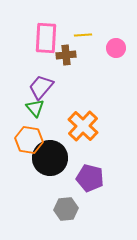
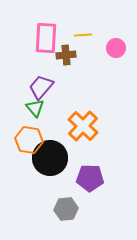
purple pentagon: rotated 12 degrees counterclockwise
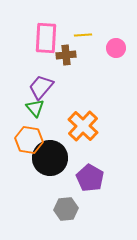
purple pentagon: rotated 28 degrees clockwise
